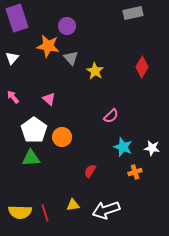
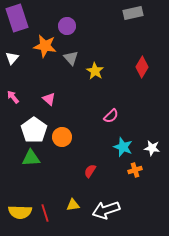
orange star: moved 3 px left
orange cross: moved 2 px up
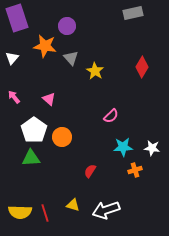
pink arrow: moved 1 px right
cyan star: rotated 24 degrees counterclockwise
yellow triangle: rotated 24 degrees clockwise
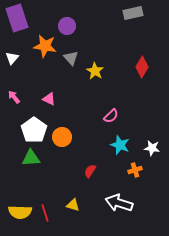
pink triangle: rotated 16 degrees counterclockwise
cyan star: moved 3 px left, 2 px up; rotated 24 degrees clockwise
white arrow: moved 13 px right, 7 px up; rotated 36 degrees clockwise
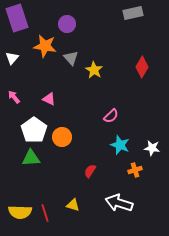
purple circle: moved 2 px up
yellow star: moved 1 px left, 1 px up
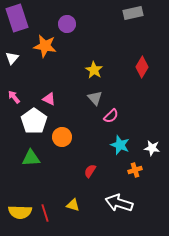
gray triangle: moved 24 px right, 40 px down
white pentagon: moved 9 px up
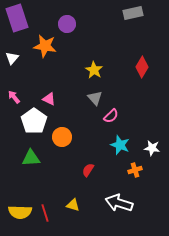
red semicircle: moved 2 px left, 1 px up
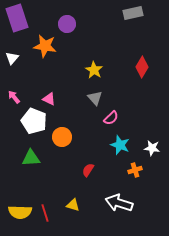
pink semicircle: moved 2 px down
white pentagon: rotated 15 degrees counterclockwise
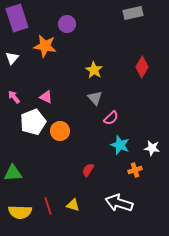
pink triangle: moved 3 px left, 2 px up
white pentagon: moved 1 px left, 1 px down; rotated 30 degrees clockwise
orange circle: moved 2 px left, 6 px up
green triangle: moved 18 px left, 15 px down
red line: moved 3 px right, 7 px up
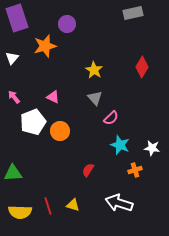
orange star: rotated 25 degrees counterclockwise
pink triangle: moved 7 px right
